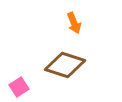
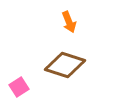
orange arrow: moved 5 px left, 1 px up
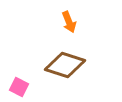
pink square: rotated 30 degrees counterclockwise
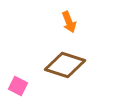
pink square: moved 1 px left, 1 px up
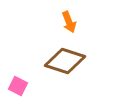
brown diamond: moved 4 px up
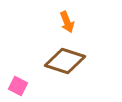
orange arrow: moved 2 px left
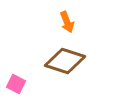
pink square: moved 2 px left, 2 px up
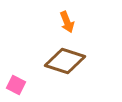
pink square: moved 1 px down
